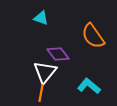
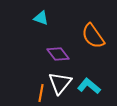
white triangle: moved 15 px right, 11 px down
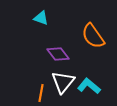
white triangle: moved 3 px right, 1 px up
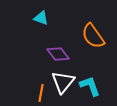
cyan L-shape: moved 1 px right; rotated 30 degrees clockwise
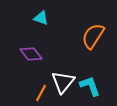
orange semicircle: rotated 68 degrees clockwise
purple diamond: moved 27 px left
orange line: rotated 18 degrees clockwise
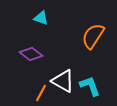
purple diamond: rotated 15 degrees counterclockwise
white triangle: moved 1 px up; rotated 40 degrees counterclockwise
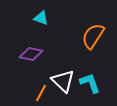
purple diamond: rotated 25 degrees counterclockwise
white triangle: rotated 15 degrees clockwise
cyan L-shape: moved 3 px up
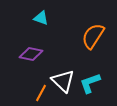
cyan L-shape: rotated 90 degrees counterclockwise
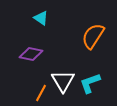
cyan triangle: rotated 14 degrees clockwise
white triangle: rotated 15 degrees clockwise
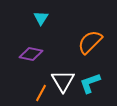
cyan triangle: rotated 28 degrees clockwise
orange semicircle: moved 3 px left, 6 px down; rotated 12 degrees clockwise
